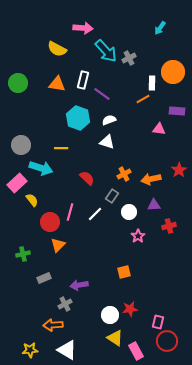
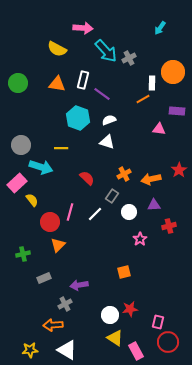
cyan arrow at (41, 168): moved 1 px up
pink star at (138, 236): moved 2 px right, 3 px down
red circle at (167, 341): moved 1 px right, 1 px down
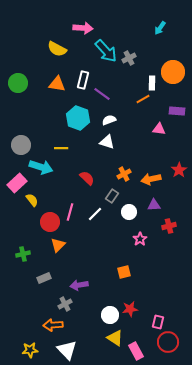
white triangle at (67, 350): rotated 15 degrees clockwise
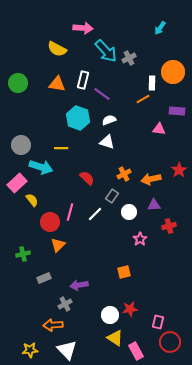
red circle at (168, 342): moved 2 px right
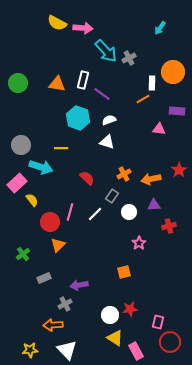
yellow semicircle at (57, 49): moved 26 px up
pink star at (140, 239): moved 1 px left, 4 px down
green cross at (23, 254): rotated 24 degrees counterclockwise
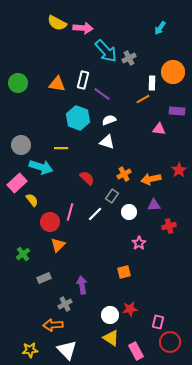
purple arrow at (79, 285): moved 3 px right; rotated 90 degrees clockwise
yellow triangle at (115, 338): moved 4 px left
